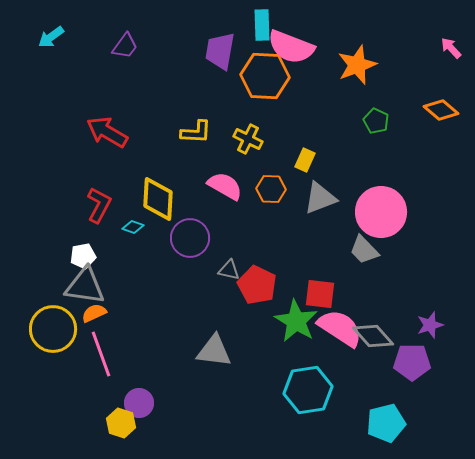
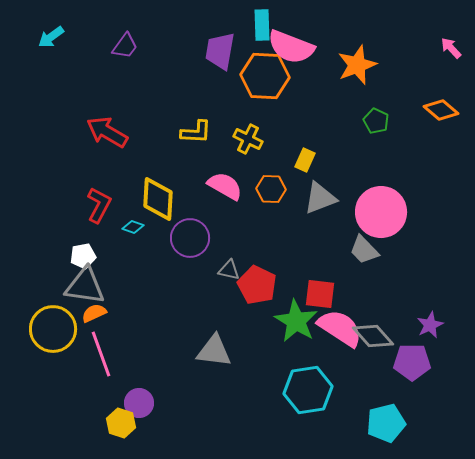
purple star at (430, 325): rotated 8 degrees counterclockwise
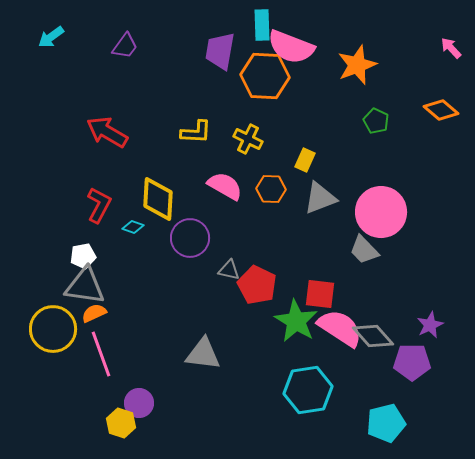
gray triangle at (214, 351): moved 11 px left, 3 px down
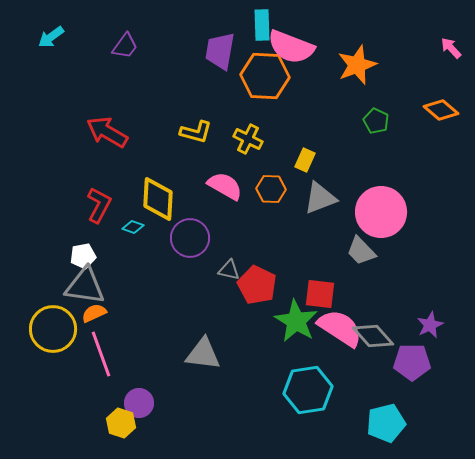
yellow L-shape at (196, 132): rotated 12 degrees clockwise
gray trapezoid at (364, 250): moved 3 px left, 1 px down
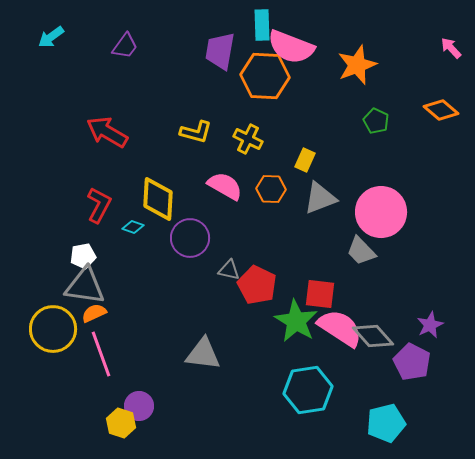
purple pentagon at (412, 362): rotated 27 degrees clockwise
purple circle at (139, 403): moved 3 px down
